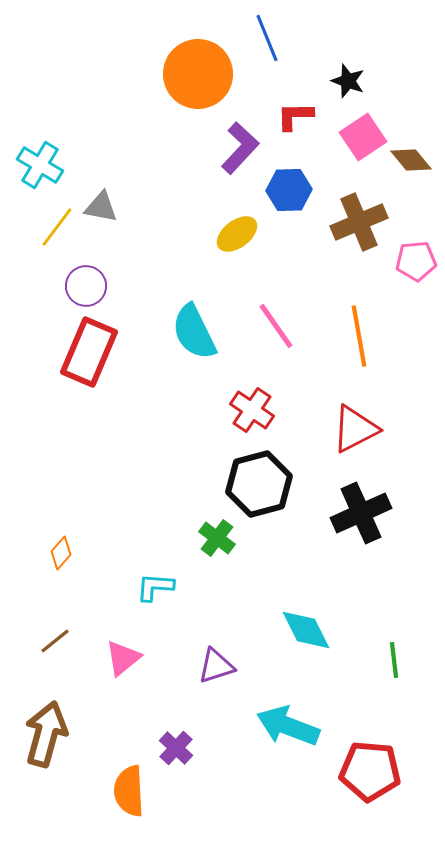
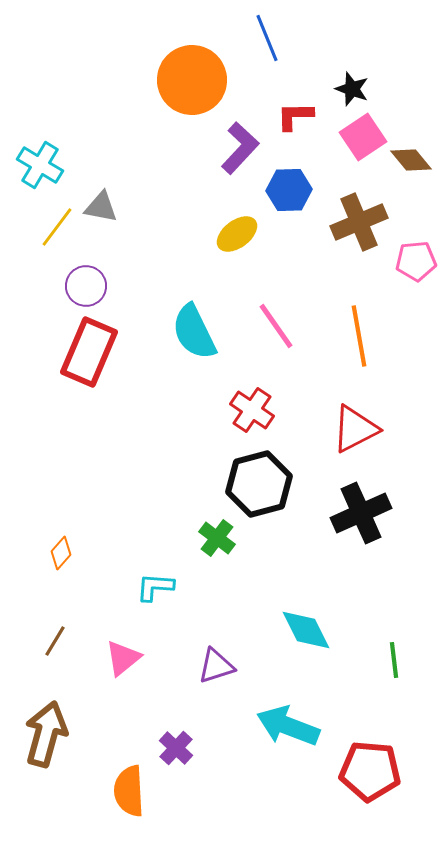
orange circle: moved 6 px left, 6 px down
black star: moved 4 px right, 8 px down
brown line: rotated 20 degrees counterclockwise
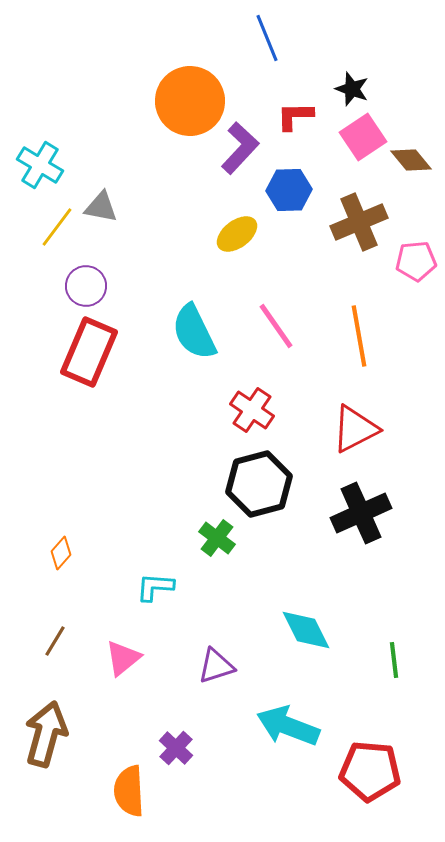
orange circle: moved 2 px left, 21 px down
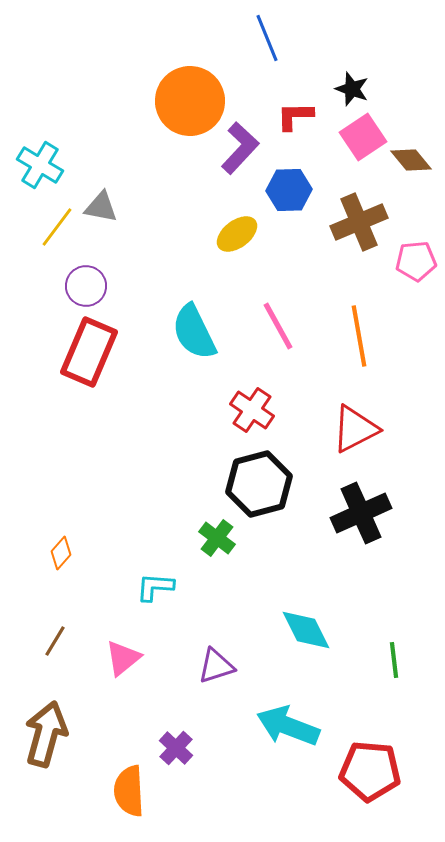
pink line: moved 2 px right; rotated 6 degrees clockwise
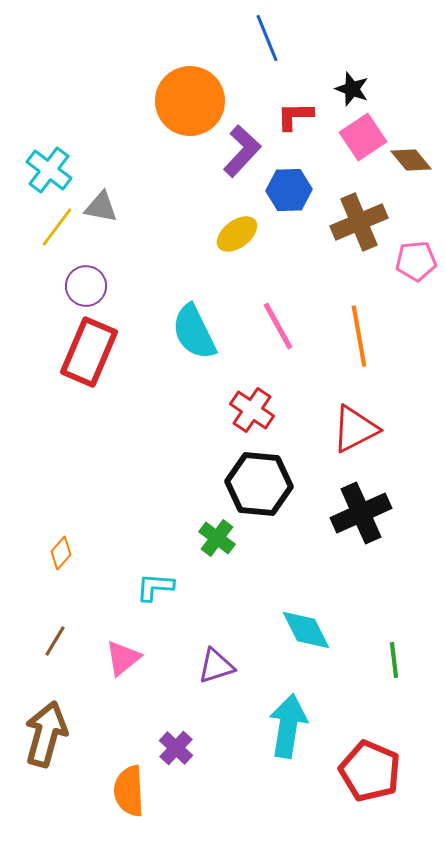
purple L-shape: moved 2 px right, 3 px down
cyan cross: moved 9 px right, 5 px down; rotated 6 degrees clockwise
black hexagon: rotated 20 degrees clockwise
cyan arrow: rotated 78 degrees clockwise
red pentagon: rotated 18 degrees clockwise
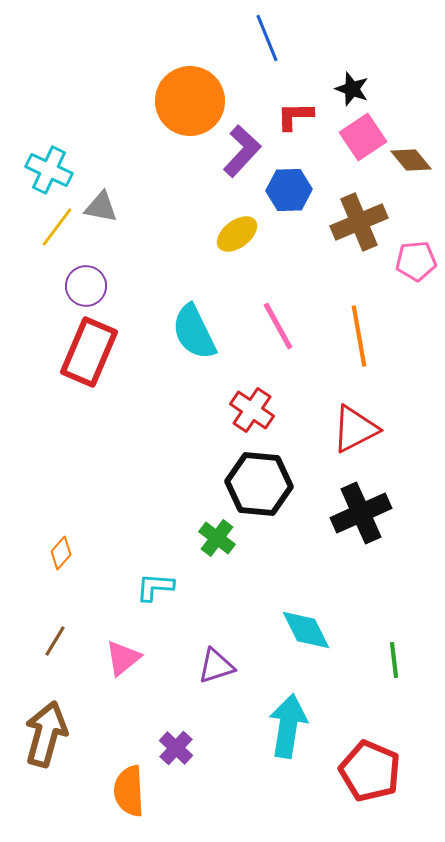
cyan cross: rotated 12 degrees counterclockwise
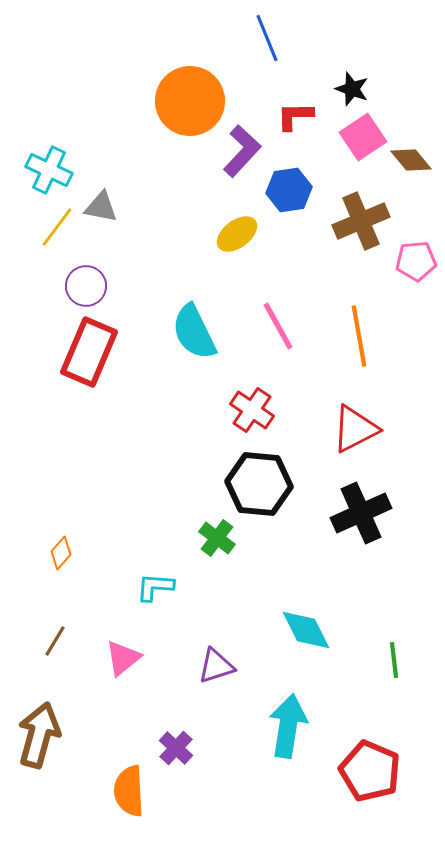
blue hexagon: rotated 6 degrees counterclockwise
brown cross: moved 2 px right, 1 px up
brown arrow: moved 7 px left, 1 px down
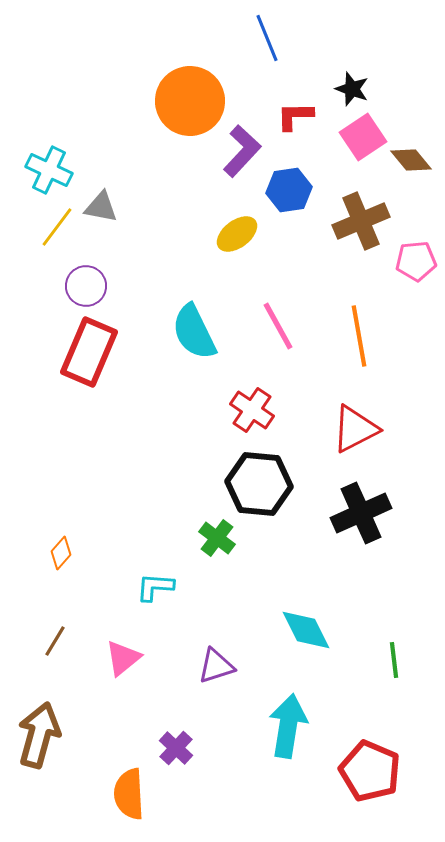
orange semicircle: moved 3 px down
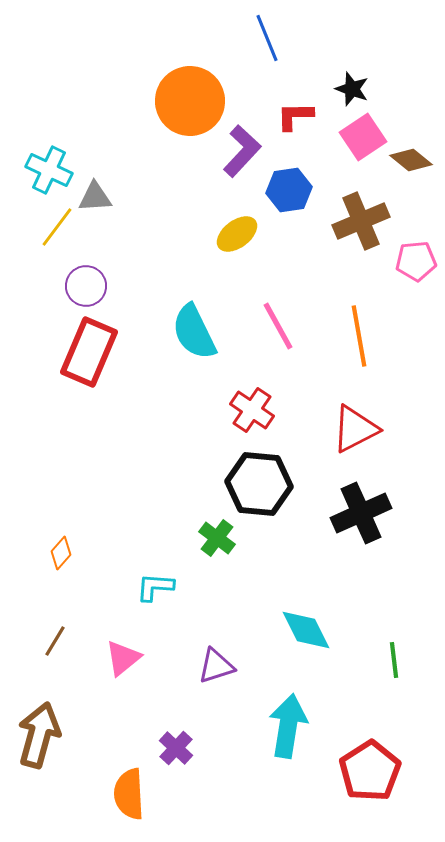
brown diamond: rotated 12 degrees counterclockwise
gray triangle: moved 6 px left, 10 px up; rotated 15 degrees counterclockwise
red pentagon: rotated 16 degrees clockwise
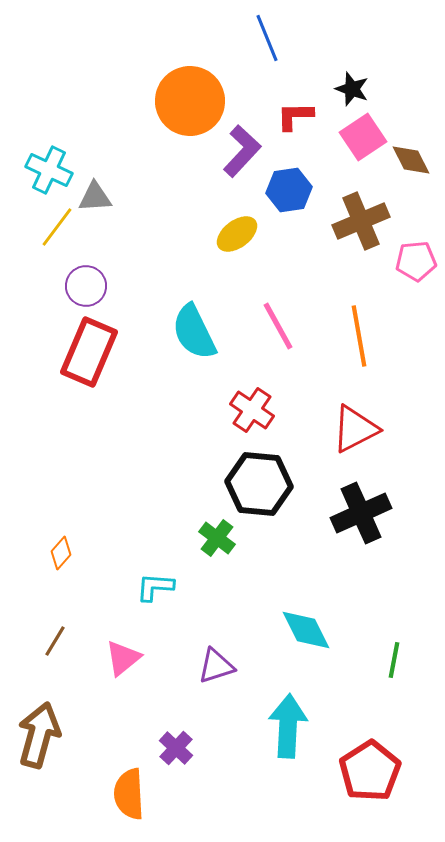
brown diamond: rotated 24 degrees clockwise
green line: rotated 18 degrees clockwise
cyan arrow: rotated 6 degrees counterclockwise
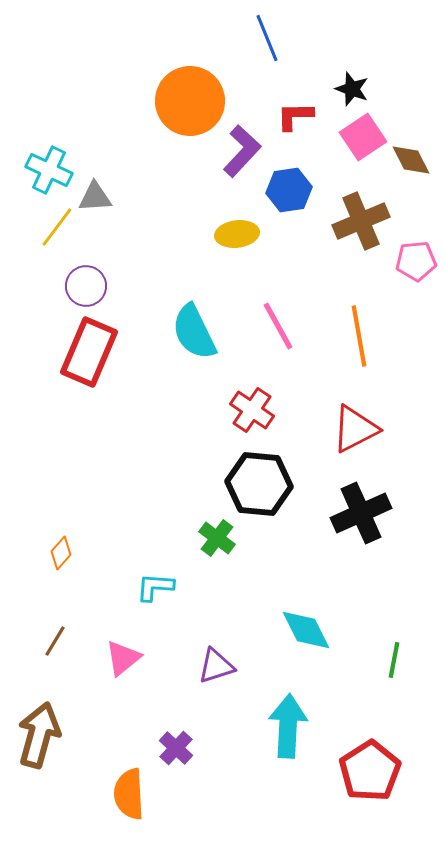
yellow ellipse: rotated 30 degrees clockwise
